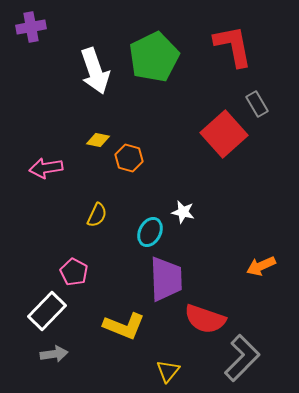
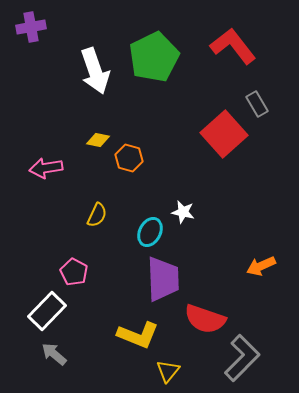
red L-shape: rotated 27 degrees counterclockwise
purple trapezoid: moved 3 px left
yellow L-shape: moved 14 px right, 9 px down
gray arrow: rotated 132 degrees counterclockwise
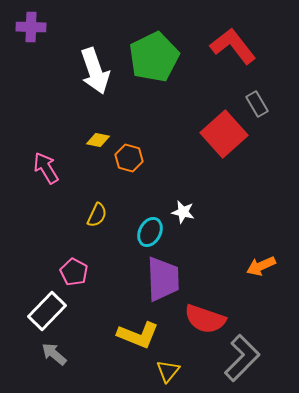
purple cross: rotated 12 degrees clockwise
pink arrow: rotated 68 degrees clockwise
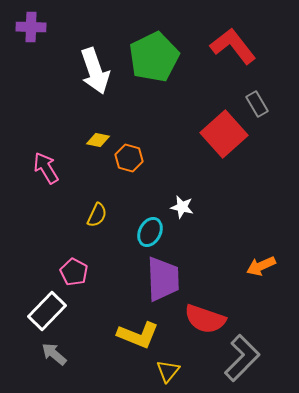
white star: moved 1 px left, 5 px up
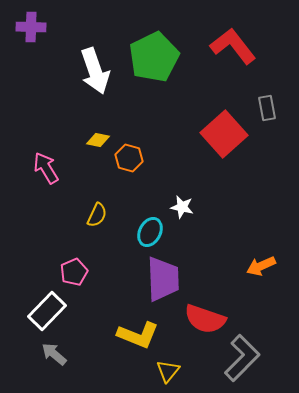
gray rectangle: moved 10 px right, 4 px down; rotated 20 degrees clockwise
pink pentagon: rotated 20 degrees clockwise
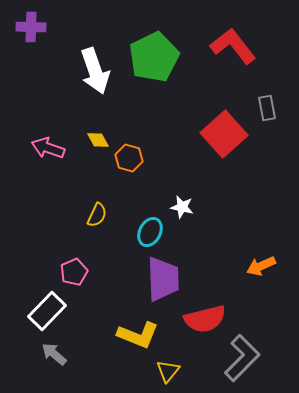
yellow diamond: rotated 50 degrees clockwise
pink arrow: moved 2 px right, 20 px up; rotated 40 degrees counterclockwise
red semicircle: rotated 33 degrees counterclockwise
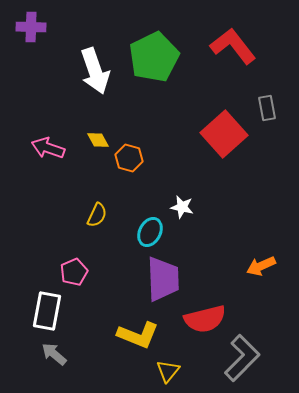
white rectangle: rotated 33 degrees counterclockwise
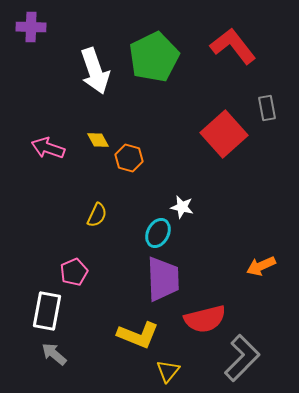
cyan ellipse: moved 8 px right, 1 px down
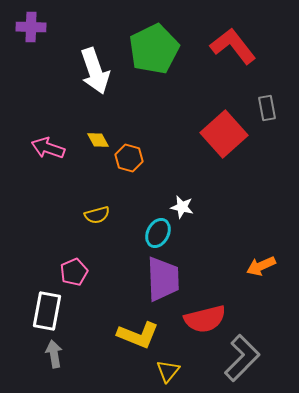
green pentagon: moved 8 px up
yellow semicircle: rotated 50 degrees clockwise
gray arrow: rotated 40 degrees clockwise
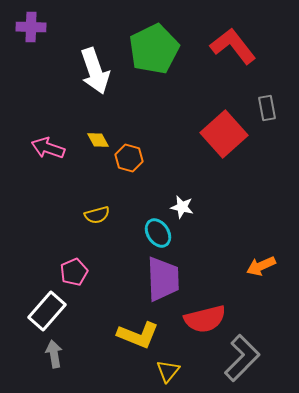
cyan ellipse: rotated 60 degrees counterclockwise
white rectangle: rotated 30 degrees clockwise
